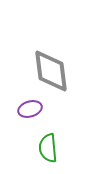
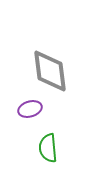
gray diamond: moved 1 px left
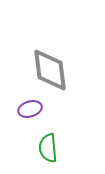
gray diamond: moved 1 px up
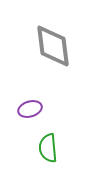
gray diamond: moved 3 px right, 24 px up
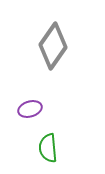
gray diamond: rotated 42 degrees clockwise
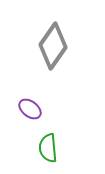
purple ellipse: rotated 55 degrees clockwise
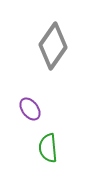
purple ellipse: rotated 15 degrees clockwise
